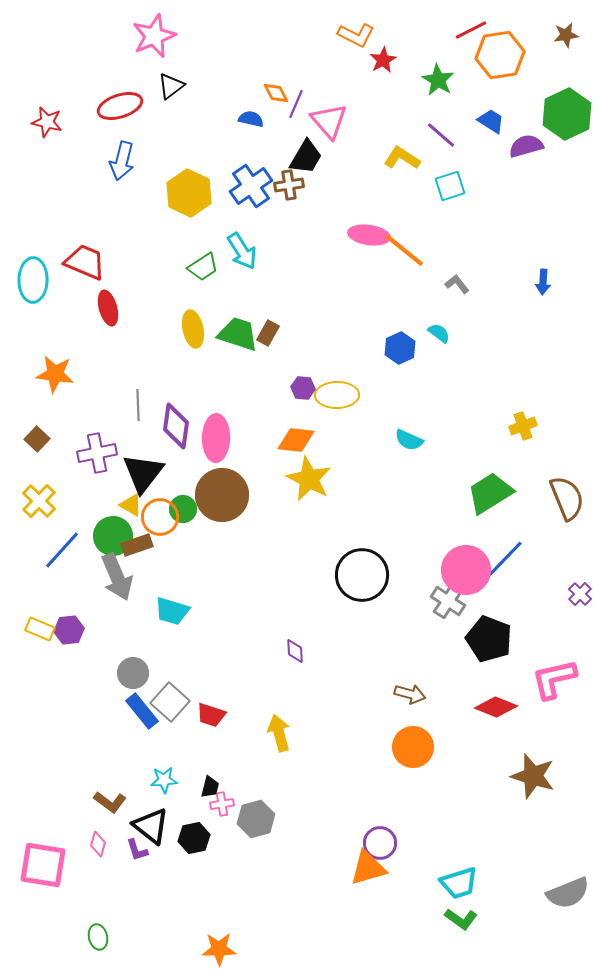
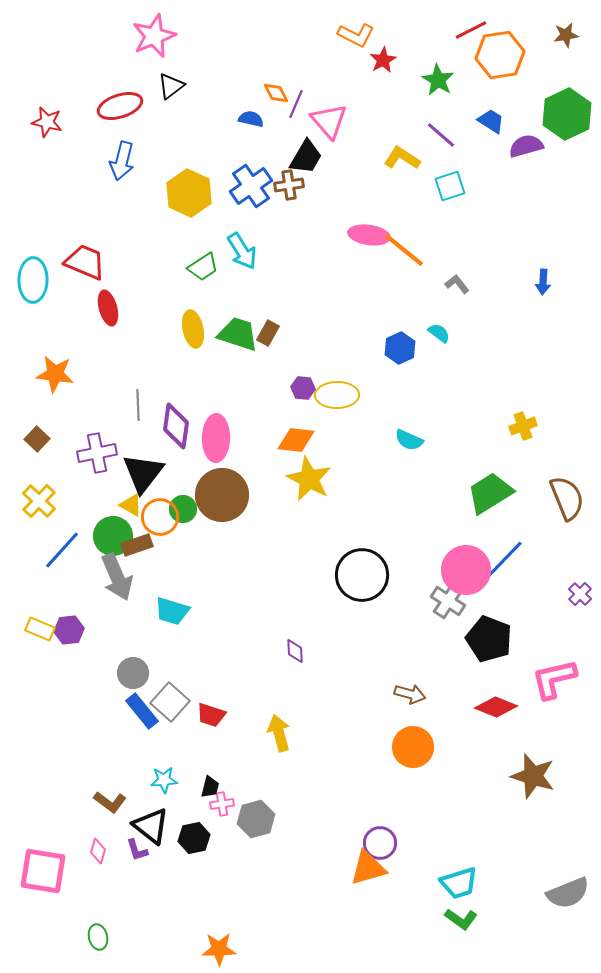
pink diamond at (98, 844): moved 7 px down
pink square at (43, 865): moved 6 px down
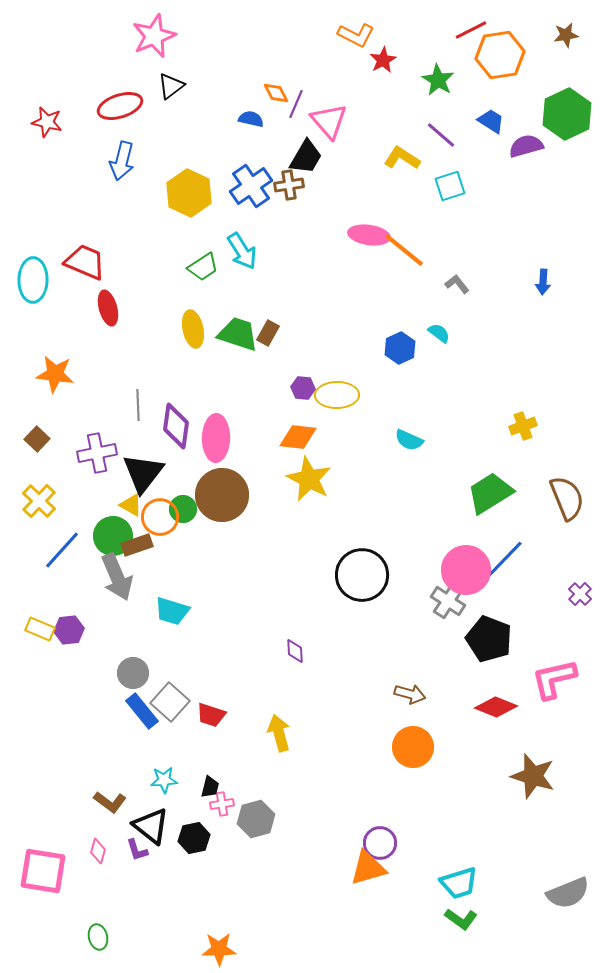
orange diamond at (296, 440): moved 2 px right, 3 px up
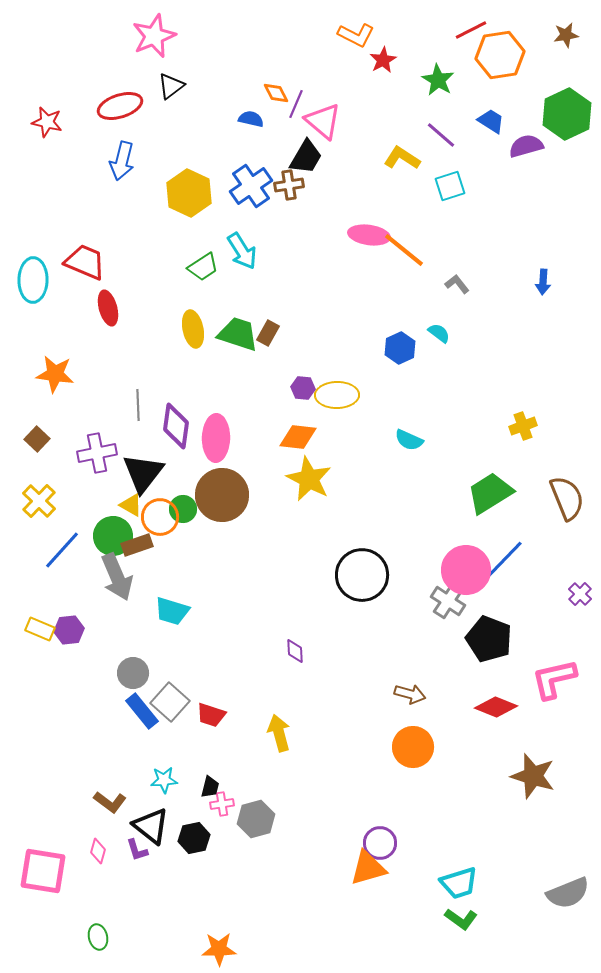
pink triangle at (329, 121): moved 6 px left; rotated 9 degrees counterclockwise
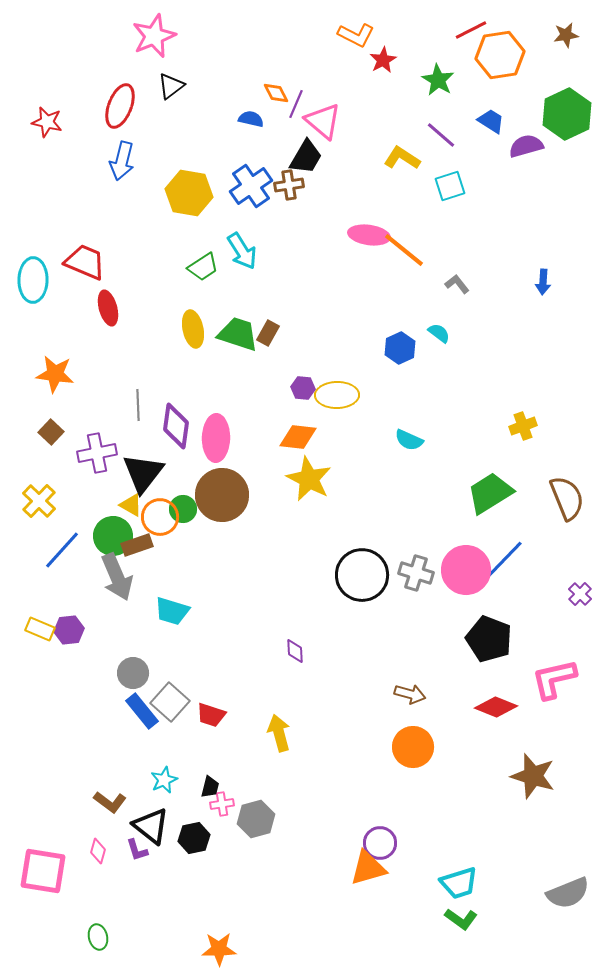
red ellipse at (120, 106): rotated 51 degrees counterclockwise
yellow hexagon at (189, 193): rotated 15 degrees counterclockwise
brown square at (37, 439): moved 14 px right, 7 px up
gray cross at (448, 601): moved 32 px left, 28 px up; rotated 16 degrees counterclockwise
cyan star at (164, 780): rotated 20 degrees counterclockwise
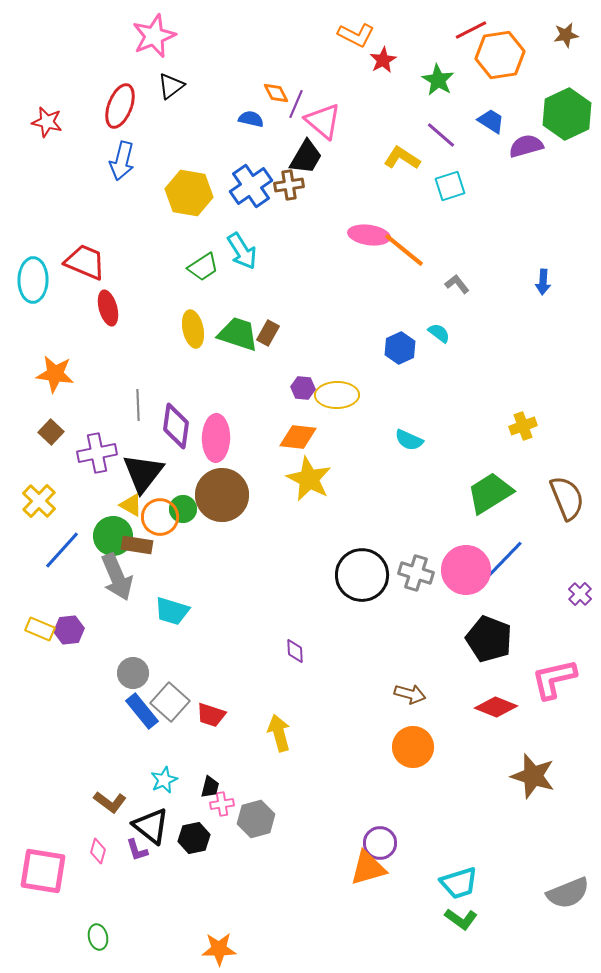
brown rectangle at (137, 545): rotated 28 degrees clockwise
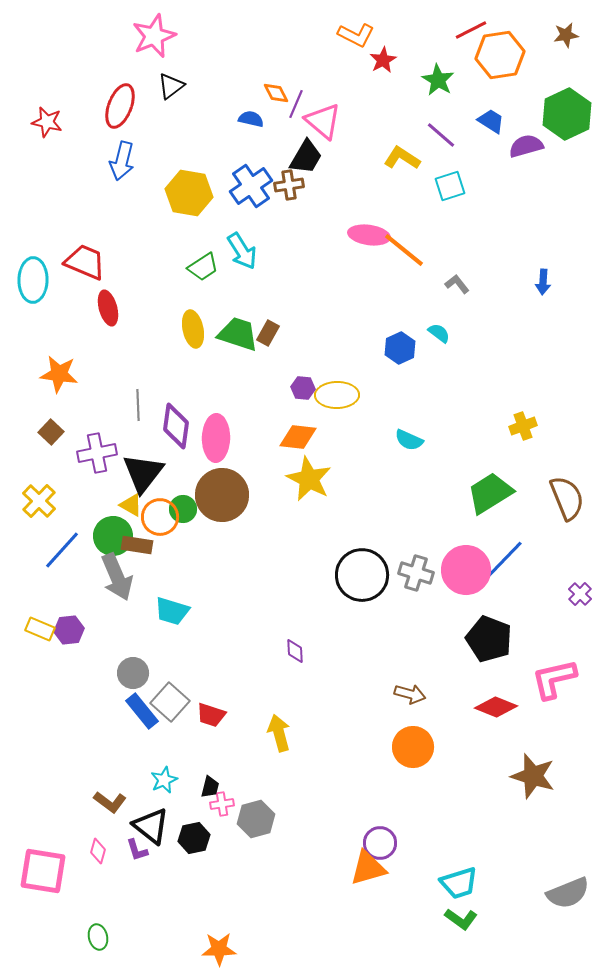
orange star at (55, 374): moved 4 px right
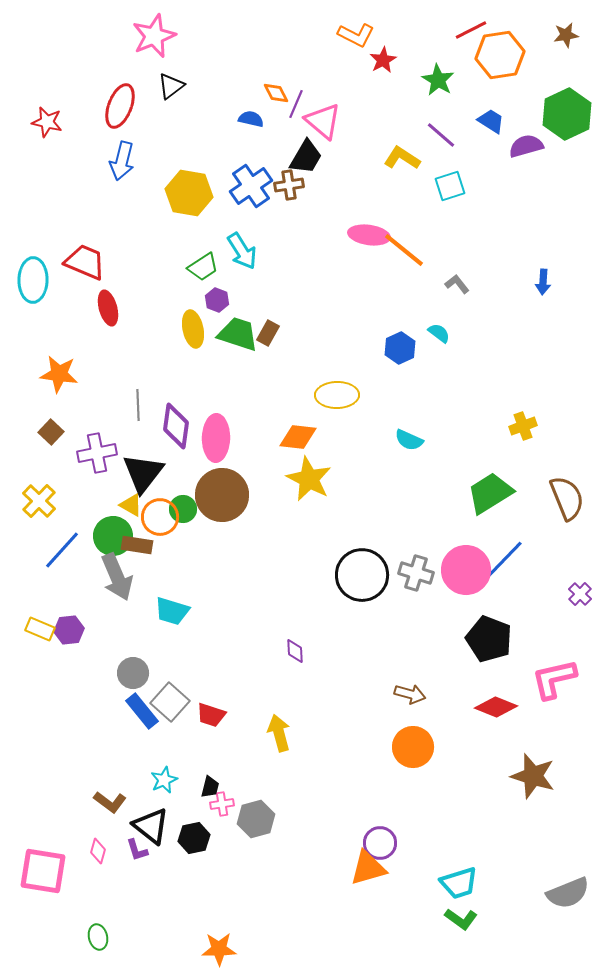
purple hexagon at (303, 388): moved 86 px left, 88 px up; rotated 15 degrees clockwise
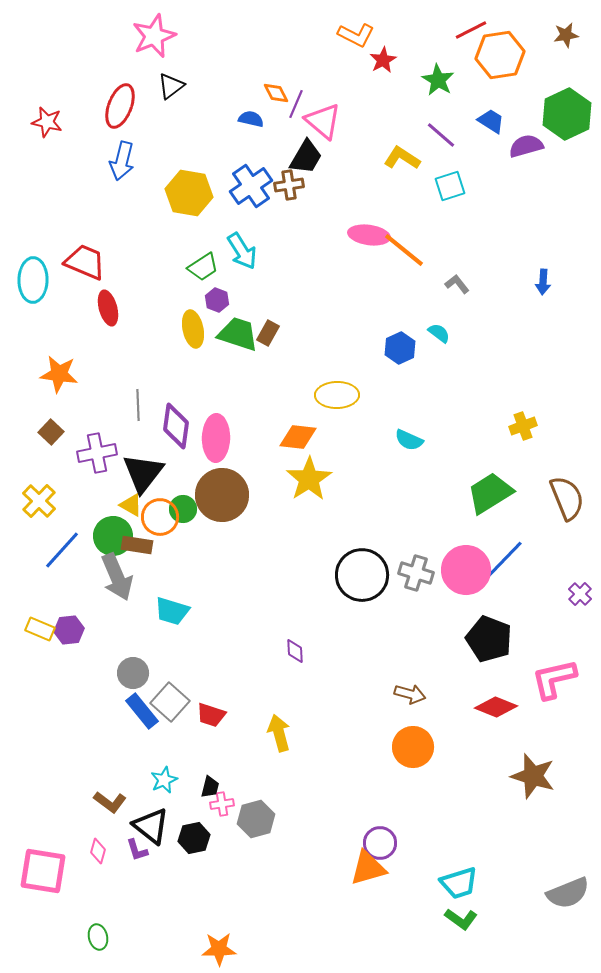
yellow star at (309, 479): rotated 12 degrees clockwise
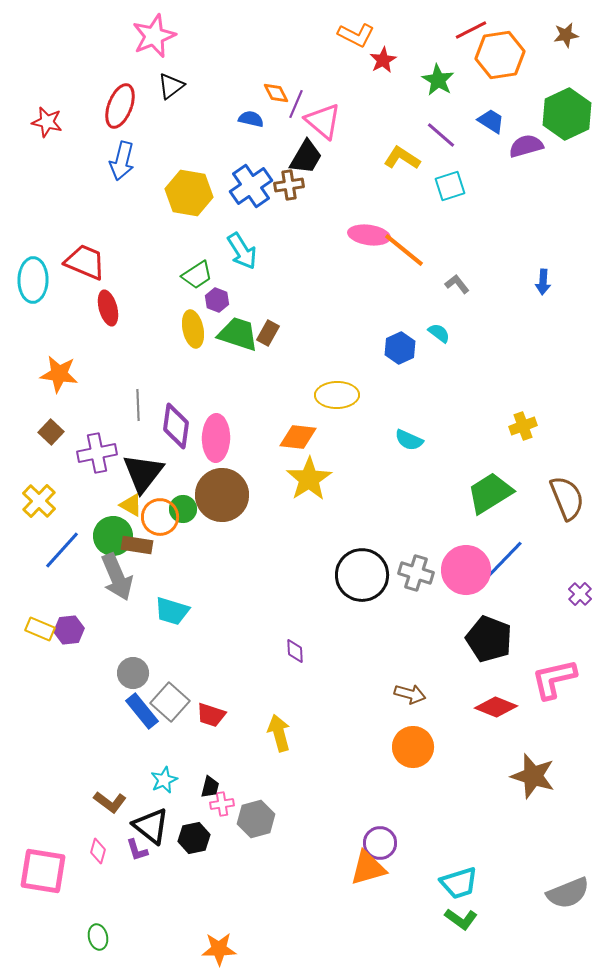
green trapezoid at (203, 267): moved 6 px left, 8 px down
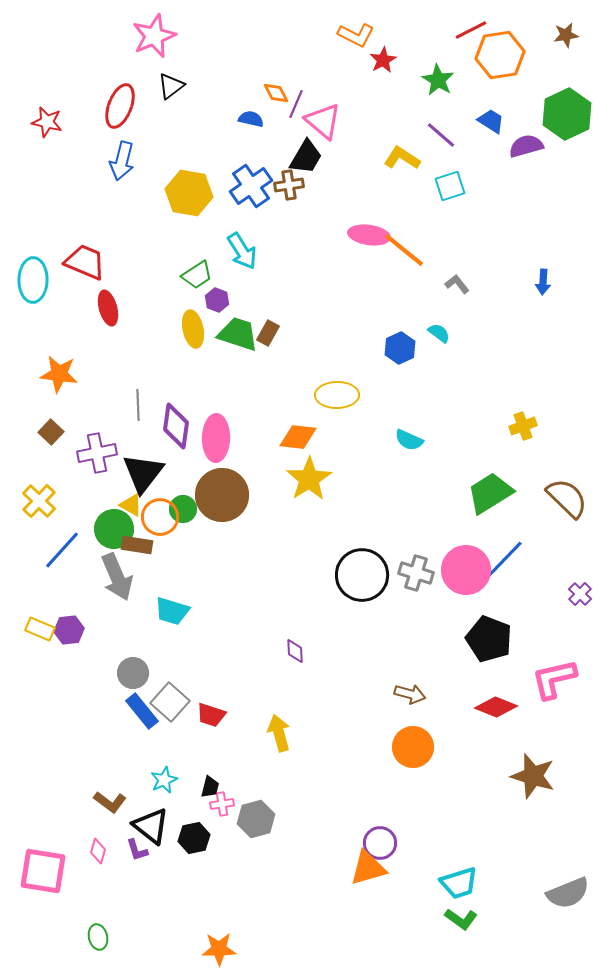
brown semicircle at (567, 498): rotated 24 degrees counterclockwise
green circle at (113, 536): moved 1 px right, 7 px up
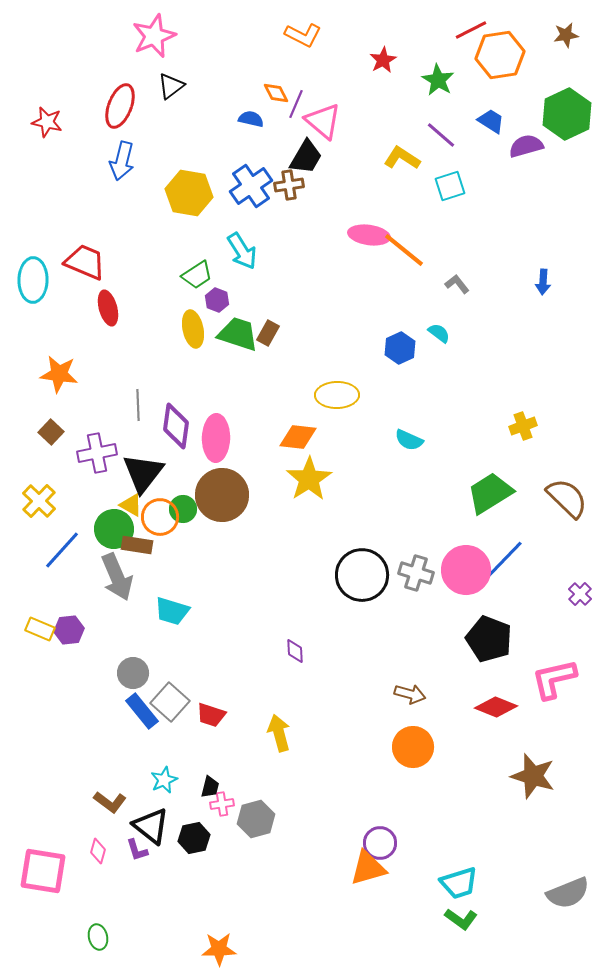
orange L-shape at (356, 35): moved 53 px left
